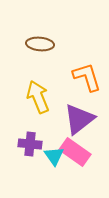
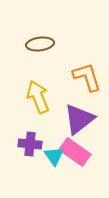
brown ellipse: rotated 12 degrees counterclockwise
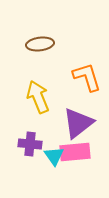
purple triangle: moved 1 px left, 4 px down
pink rectangle: rotated 40 degrees counterclockwise
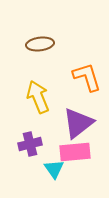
purple cross: rotated 20 degrees counterclockwise
cyan triangle: moved 13 px down
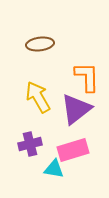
orange L-shape: rotated 16 degrees clockwise
yellow arrow: rotated 8 degrees counterclockwise
purple triangle: moved 2 px left, 14 px up
pink rectangle: moved 2 px left, 2 px up; rotated 12 degrees counterclockwise
cyan triangle: rotated 45 degrees counterclockwise
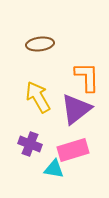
purple cross: rotated 35 degrees clockwise
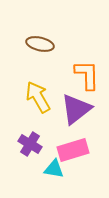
brown ellipse: rotated 20 degrees clockwise
orange L-shape: moved 2 px up
purple cross: rotated 10 degrees clockwise
